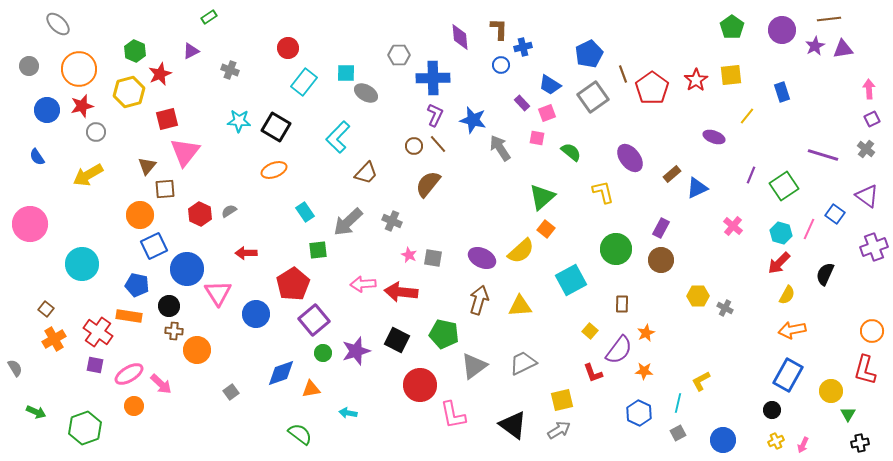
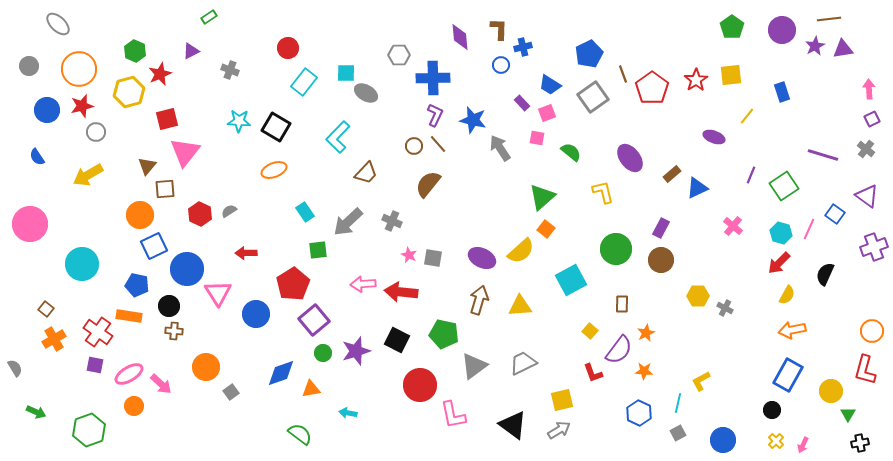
orange circle at (197, 350): moved 9 px right, 17 px down
green hexagon at (85, 428): moved 4 px right, 2 px down
yellow cross at (776, 441): rotated 21 degrees counterclockwise
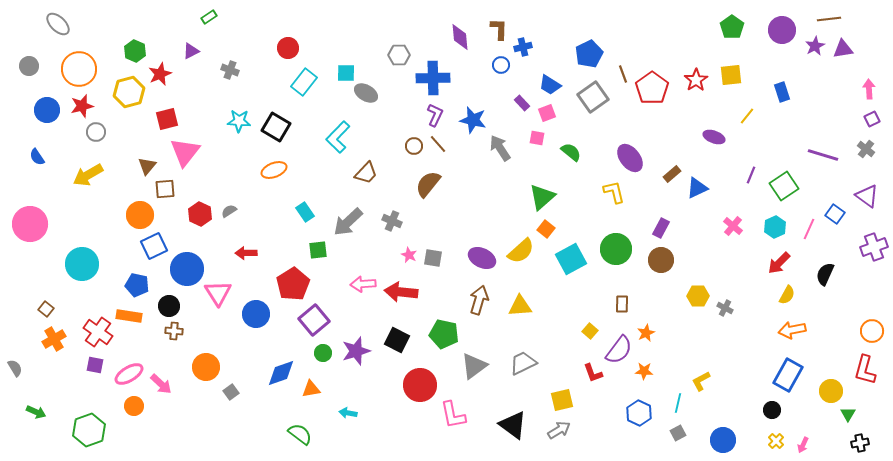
yellow L-shape at (603, 192): moved 11 px right
cyan hexagon at (781, 233): moved 6 px left, 6 px up; rotated 20 degrees clockwise
cyan square at (571, 280): moved 21 px up
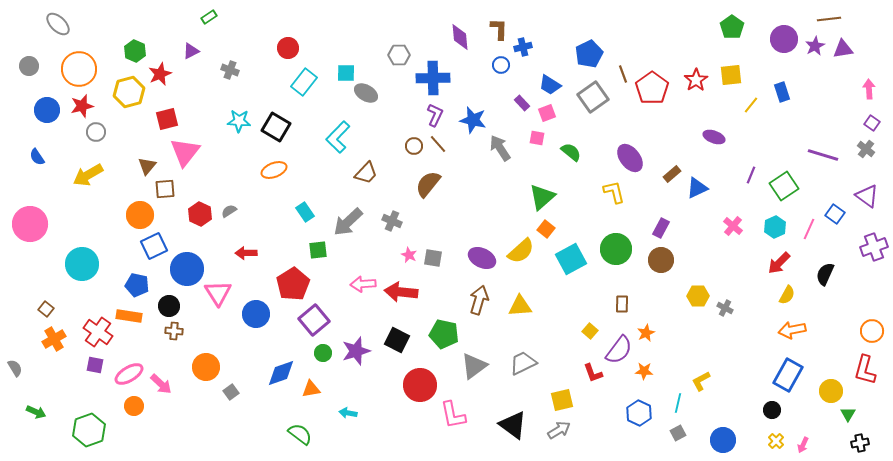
purple circle at (782, 30): moved 2 px right, 9 px down
yellow line at (747, 116): moved 4 px right, 11 px up
purple square at (872, 119): moved 4 px down; rotated 28 degrees counterclockwise
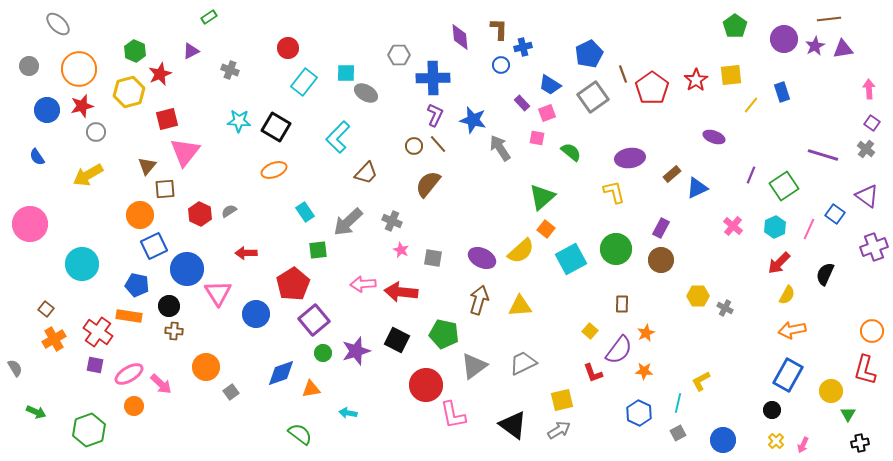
green pentagon at (732, 27): moved 3 px right, 1 px up
purple ellipse at (630, 158): rotated 60 degrees counterclockwise
pink star at (409, 255): moved 8 px left, 5 px up
red circle at (420, 385): moved 6 px right
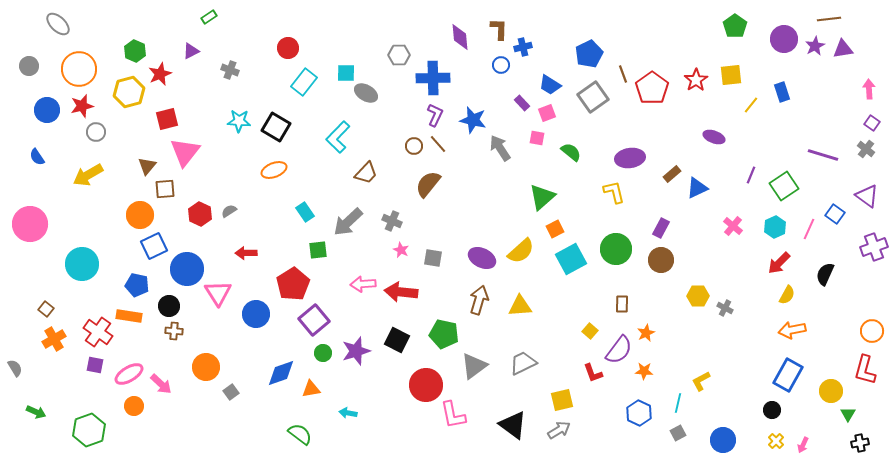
orange square at (546, 229): moved 9 px right; rotated 24 degrees clockwise
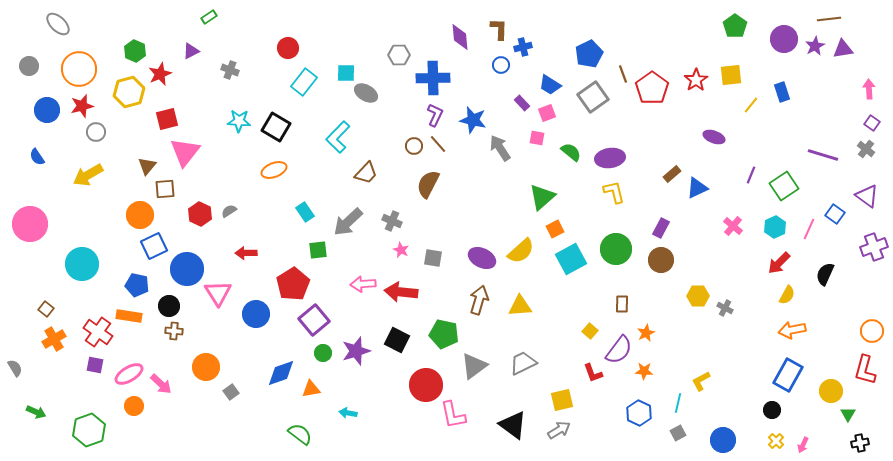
purple ellipse at (630, 158): moved 20 px left
brown semicircle at (428, 184): rotated 12 degrees counterclockwise
